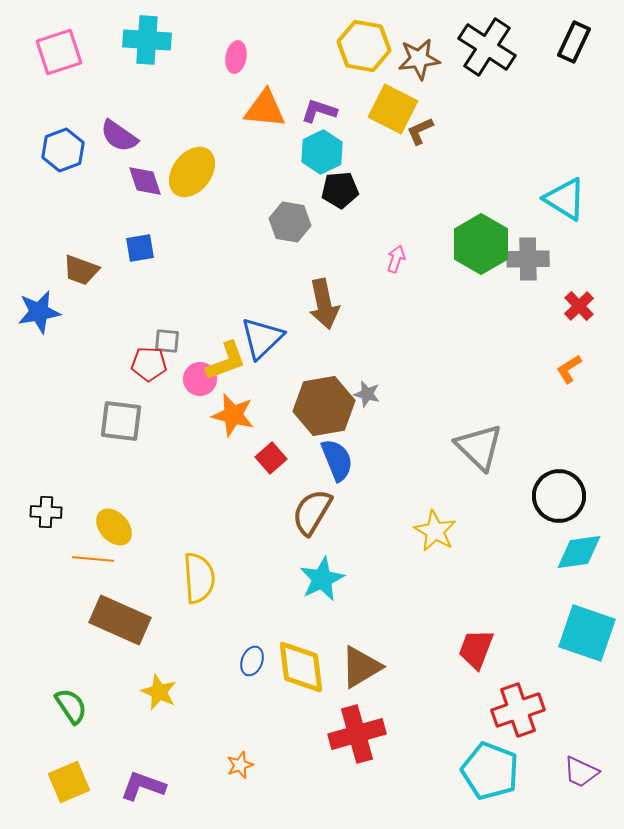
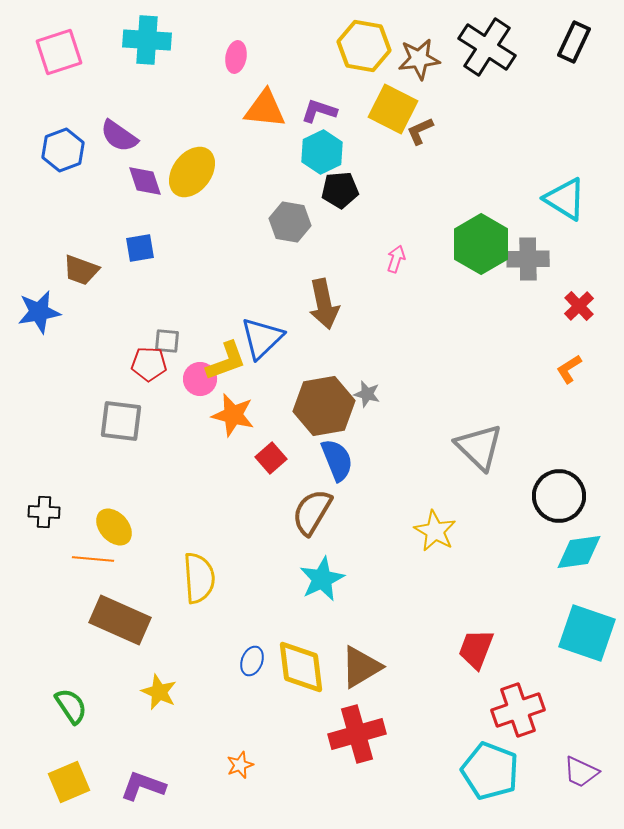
black cross at (46, 512): moved 2 px left
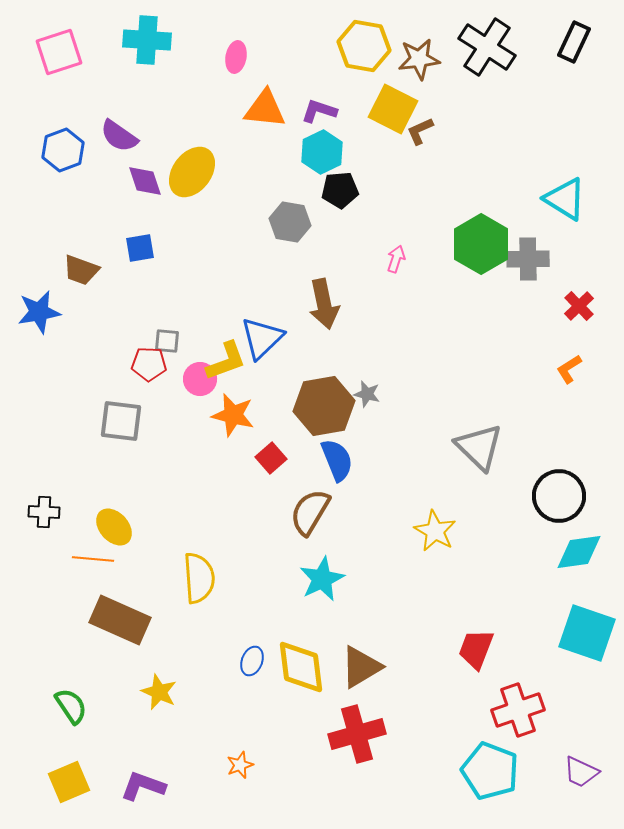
brown semicircle at (312, 512): moved 2 px left
